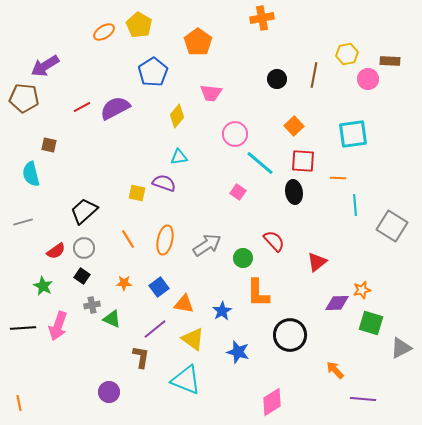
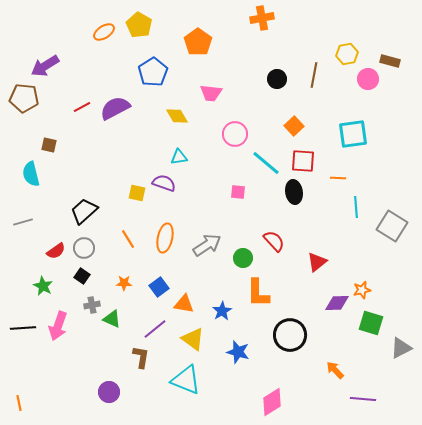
brown rectangle at (390, 61): rotated 12 degrees clockwise
yellow diamond at (177, 116): rotated 70 degrees counterclockwise
cyan line at (260, 163): moved 6 px right
pink square at (238, 192): rotated 28 degrees counterclockwise
cyan line at (355, 205): moved 1 px right, 2 px down
orange ellipse at (165, 240): moved 2 px up
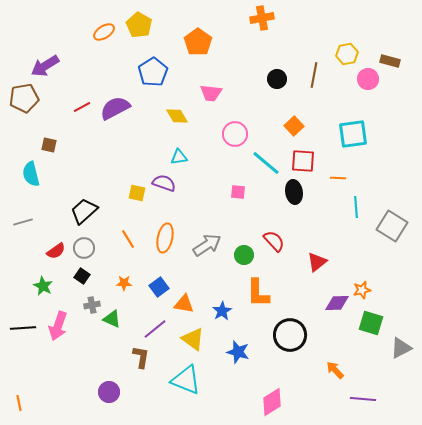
brown pentagon at (24, 98): rotated 16 degrees counterclockwise
green circle at (243, 258): moved 1 px right, 3 px up
